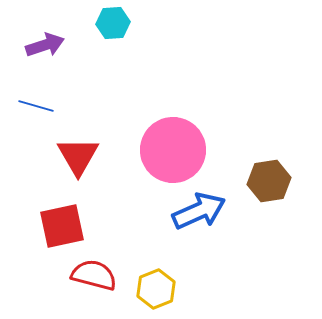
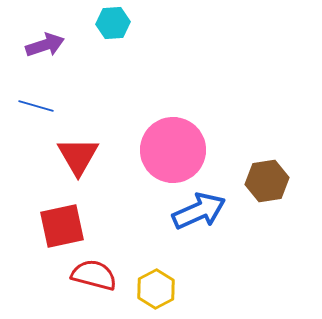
brown hexagon: moved 2 px left
yellow hexagon: rotated 6 degrees counterclockwise
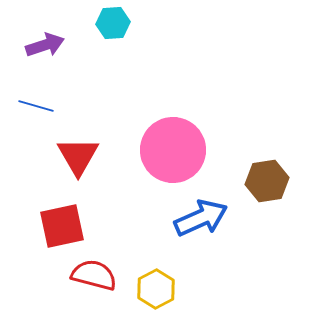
blue arrow: moved 2 px right, 7 px down
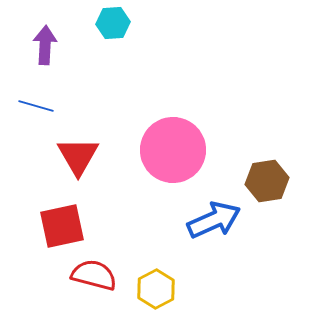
purple arrow: rotated 69 degrees counterclockwise
blue arrow: moved 13 px right, 2 px down
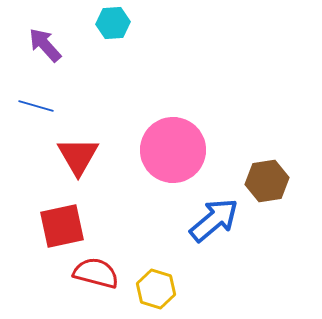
purple arrow: rotated 45 degrees counterclockwise
blue arrow: rotated 16 degrees counterclockwise
red semicircle: moved 2 px right, 2 px up
yellow hexagon: rotated 15 degrees counterclockwise
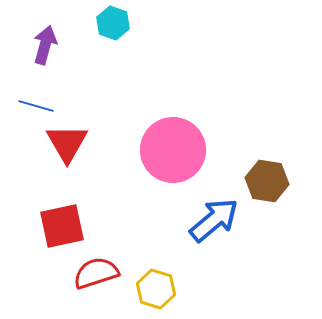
cyan hexagon: rotated 24 degrees clockwise
purple arrow: rotated 57 degrees clockwise
red triangle: moved 11 px left, 13 px up
brown hexagon: rotated 18 degrees clockwise
red semicircle: rotated 33 degrees counterclockwise
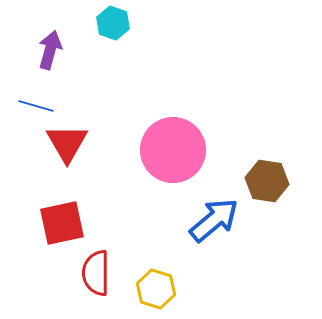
purple arrow: moved 5 px right, 5 px down
red square: moved 3 px up
red semicircle: rotated 72 degrees counterclockwise
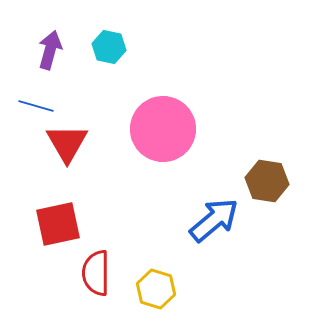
cyan hexagon: moved 4 px left, 24 px down; rotated 8 degrees counterclockwise
pink circle: moved 10 px left, 21 px up
red square: moved 4 px left, 1 px down
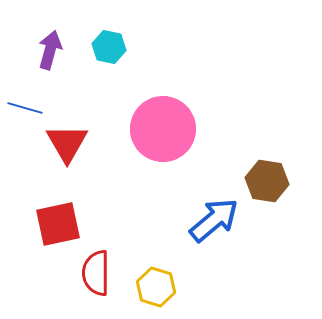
blue line: moved 11 px left, 2 px down
yellow hexagon: moved 2 px up
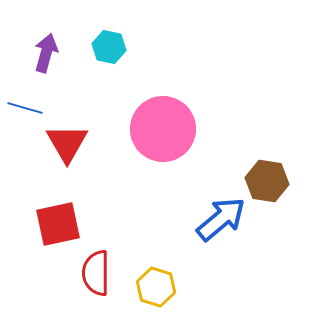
purple arrow: moved 4 px left, 3 px down
blue arrow: moved 7 px right, 1 px up
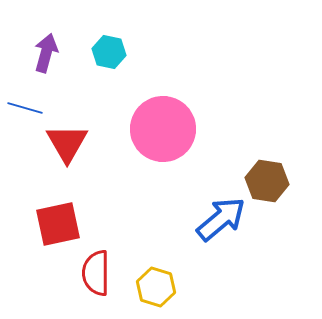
cyan hexagon: moved 5 px down
